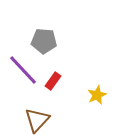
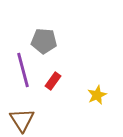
purple line: rotated 28 degrees clockwise
brown triangle: moved 15 px left; rotated 16 degrees counterclockwise
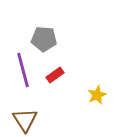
gray pentagon: moved 2 px up
red rectangle: moved 2 px right, 6 px up; rotated 18 degrees clockwise
brown triangle: moved 3 px right
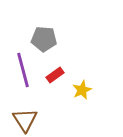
yellow star: moved 15 px left, 5 px up
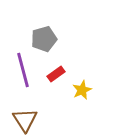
gray pentagon: rotated 20 degrees counterclockwise
red rectangle: moved 1 px right, 1 px up
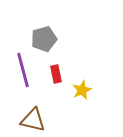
red rectangle: rotated 66 degrees counterclockwise
brown triangle: moved 8 px right; rotated 44 degrees counterclockwise
